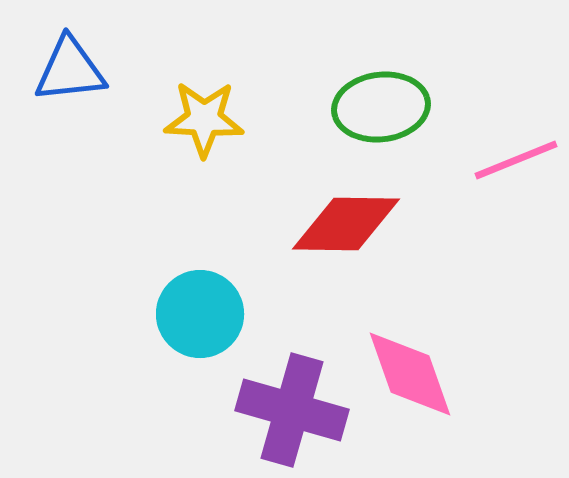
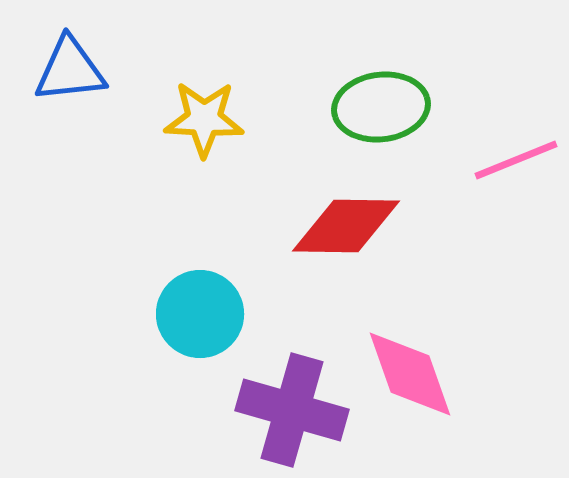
red diamond: moved 2 px down
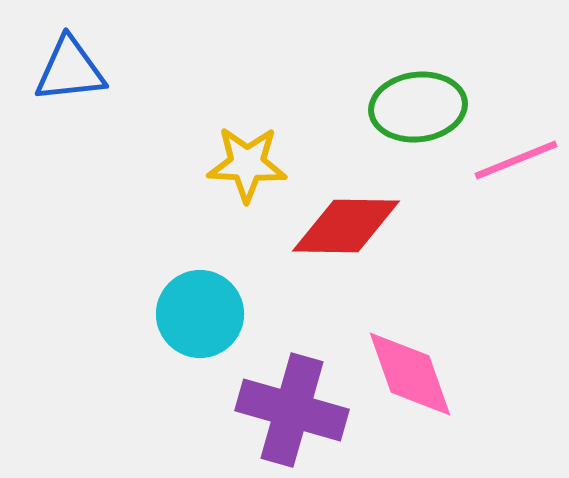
green ellipse: moved 37 px right
yellow star: moved 43 px right, 45 px down
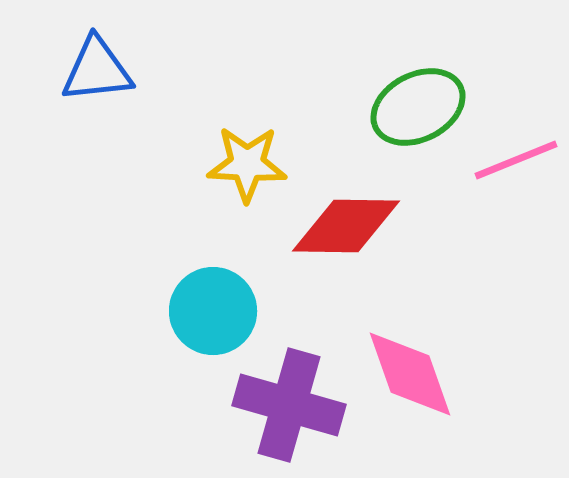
blue triangle: moved 27 px right
green ellipse: rotated 20 degrees counterclockwise
cyan circle: moved 13 px right, 3 px up
purple cross: moved 3 px left, 5 px up
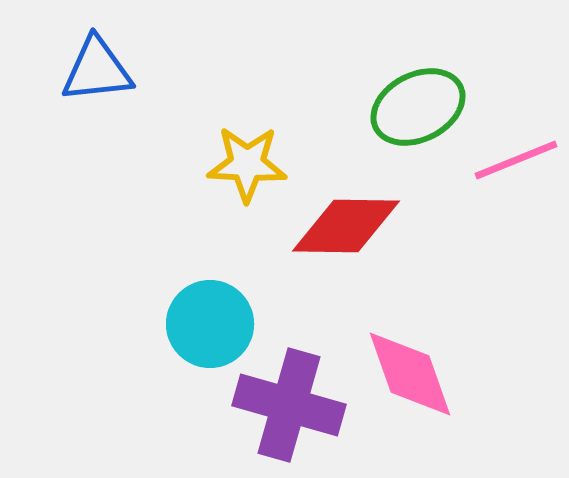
cyan circle: moved 3 px left, 13 px down
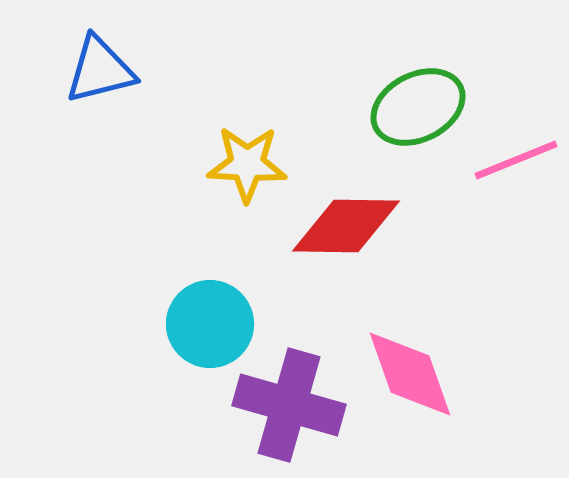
blue triangle: moved 3 px right; rotated 8 degrees counterclockwise
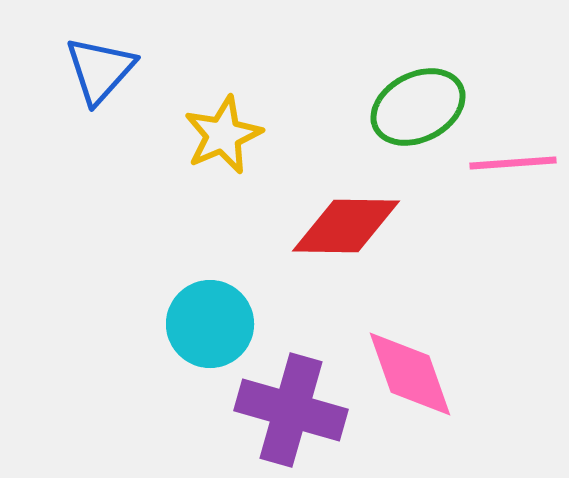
blue triangle: rotated 34 degrees counterclockwise
pink line: moved 3 px left, 3 px down; rotated 18 degrees clockwise
yellow star: moved 24 px left, 29 px up; rotated 26 degrees counterclockwise
purple cross: moved 2 px right, 5 px down
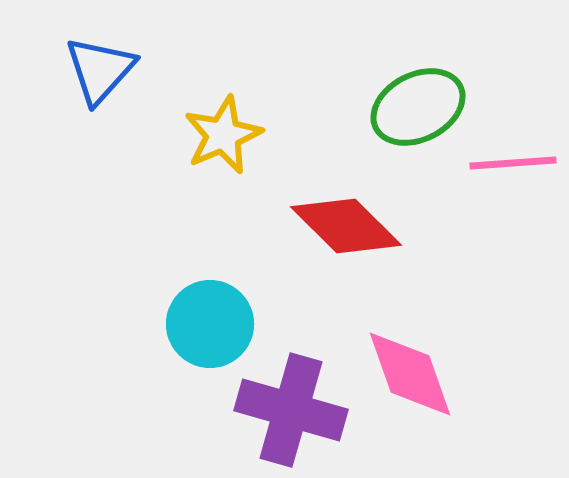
red diamond: rotated 44 degrees clockwise
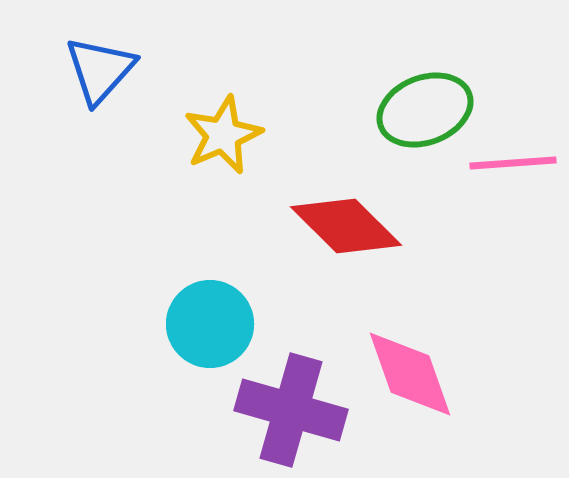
green ellipse: moved 7 px right, 3 px down; rotated 6 degrees clockwise
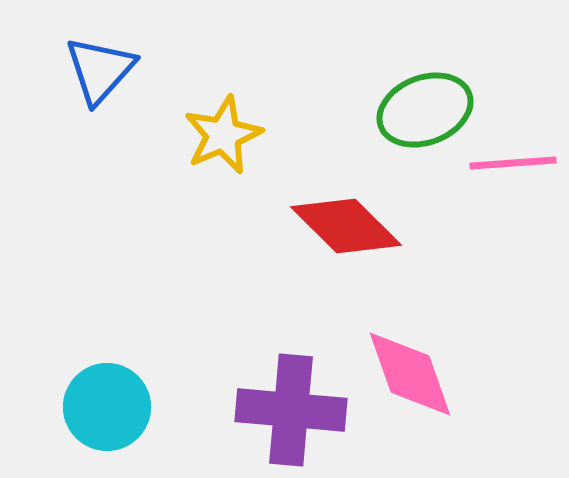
cyan circle: moved 103 px left, 83 px down
purple cross: rotated 11 degrees counterclockwise
